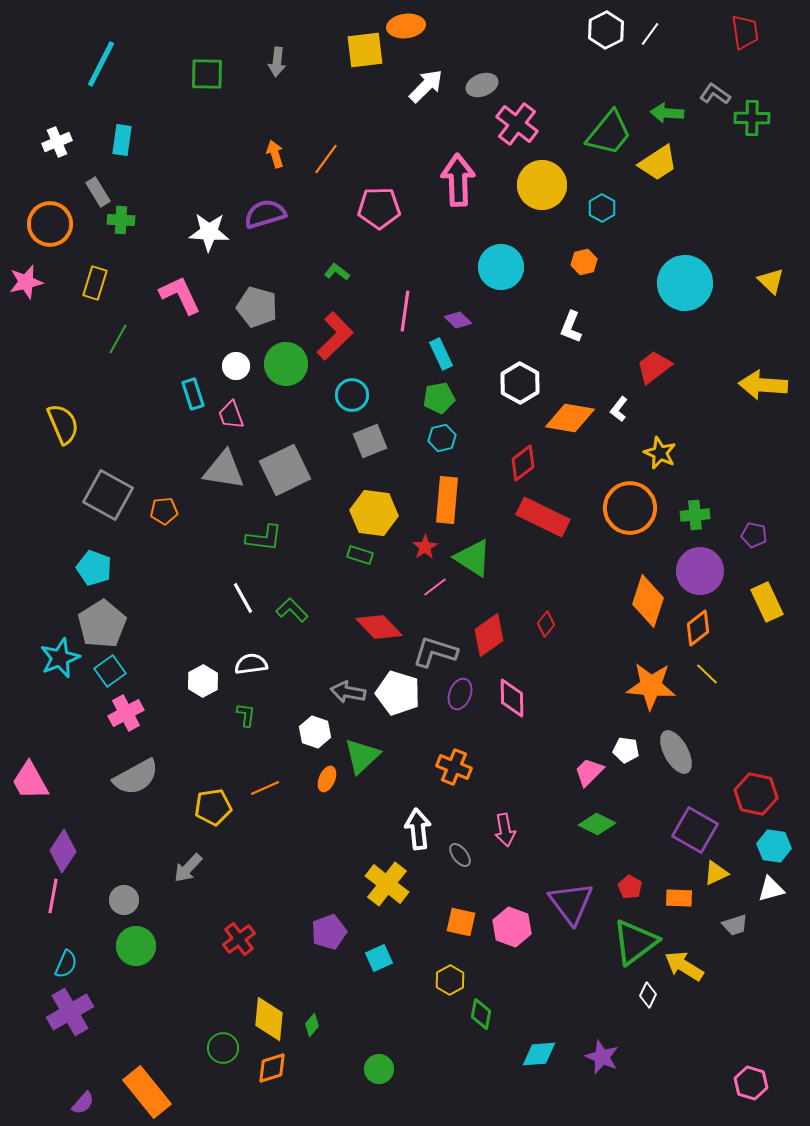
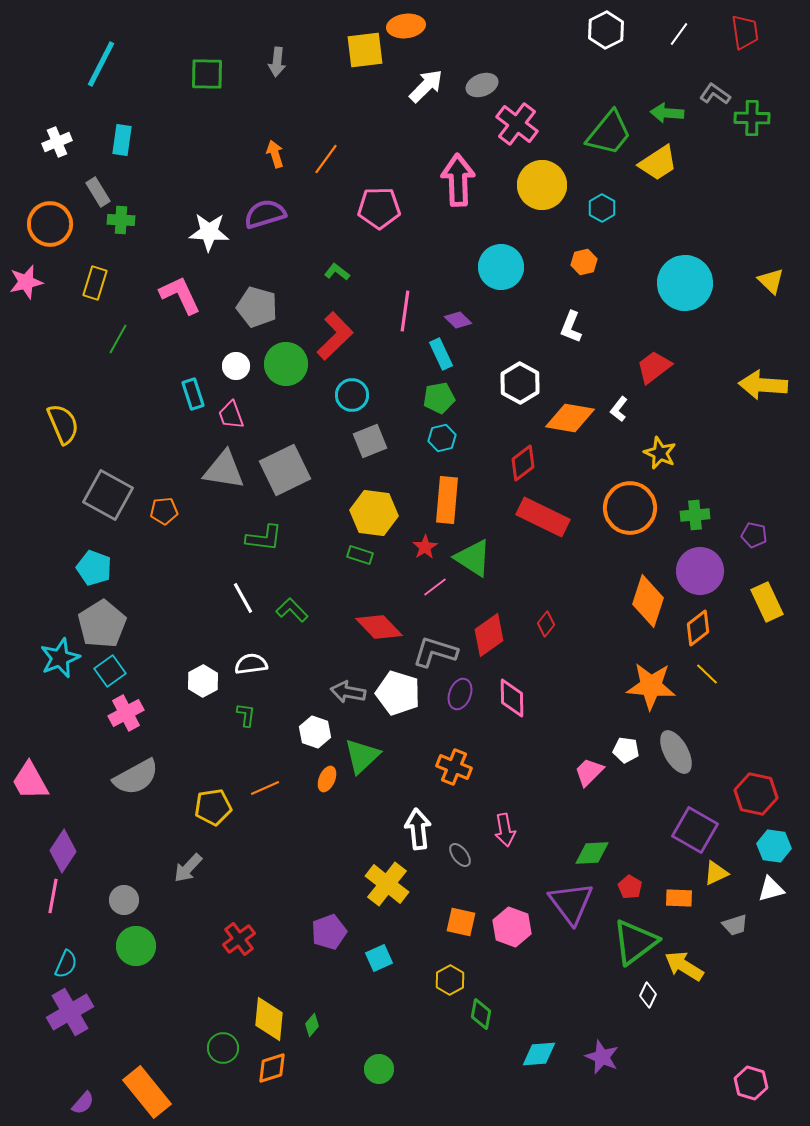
white line at (650, 34): moved 29 px right
green diamond at (597, 824): moved 5 px left, 29 px down; rotated 30 degrees counterclockwise
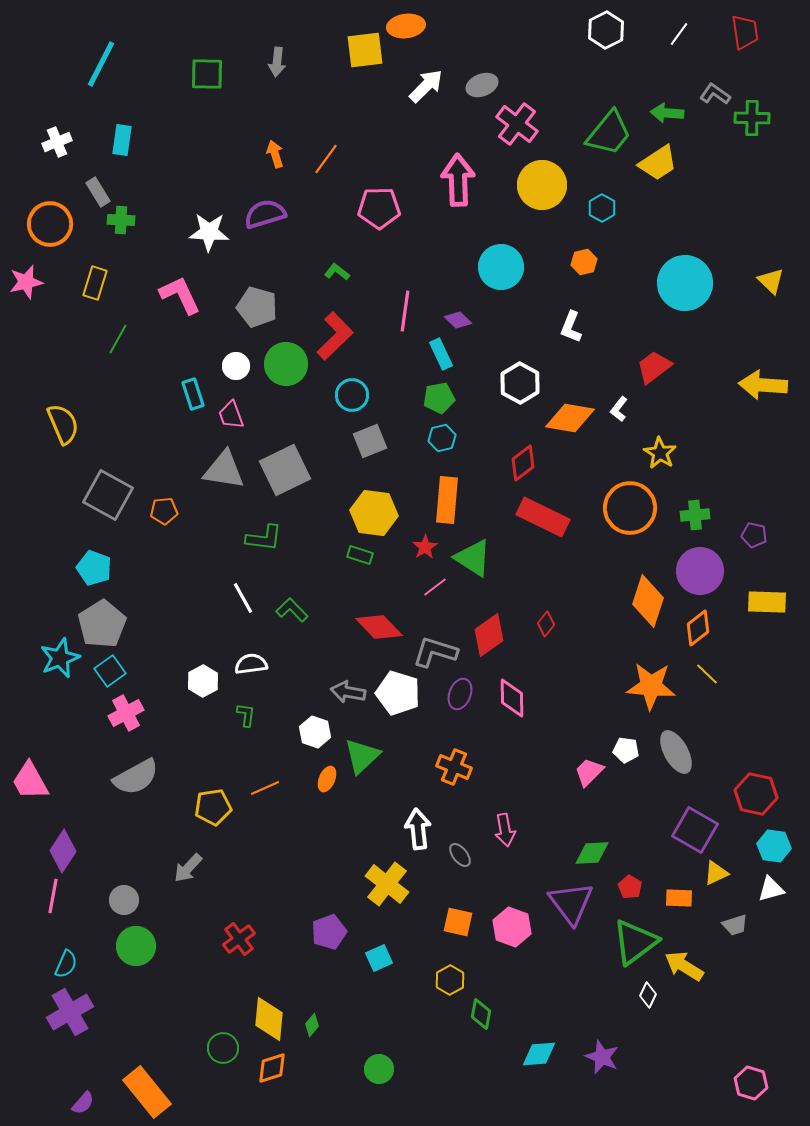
yellow star at (660, 453): rotated 8 degrees clockwise
yellow rectangle at (767, 602): rotated 63 degrees counterclockwise
orange square at (461, 922): moved 3 px left
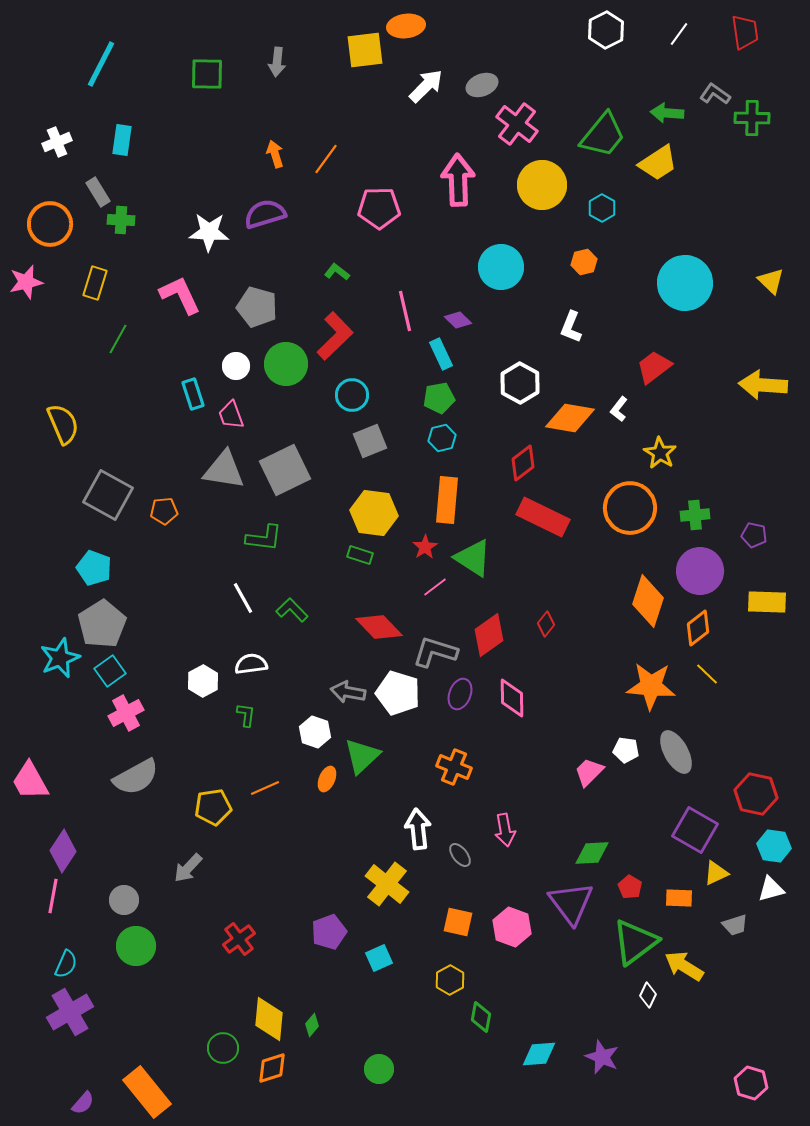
green trapezoid at (609, 133): moved 6 px left, 2 px down
pink line at (405, 311): rotated 21 degrees counterclockwise
green diamond at (481, 1014): moved 3 px down
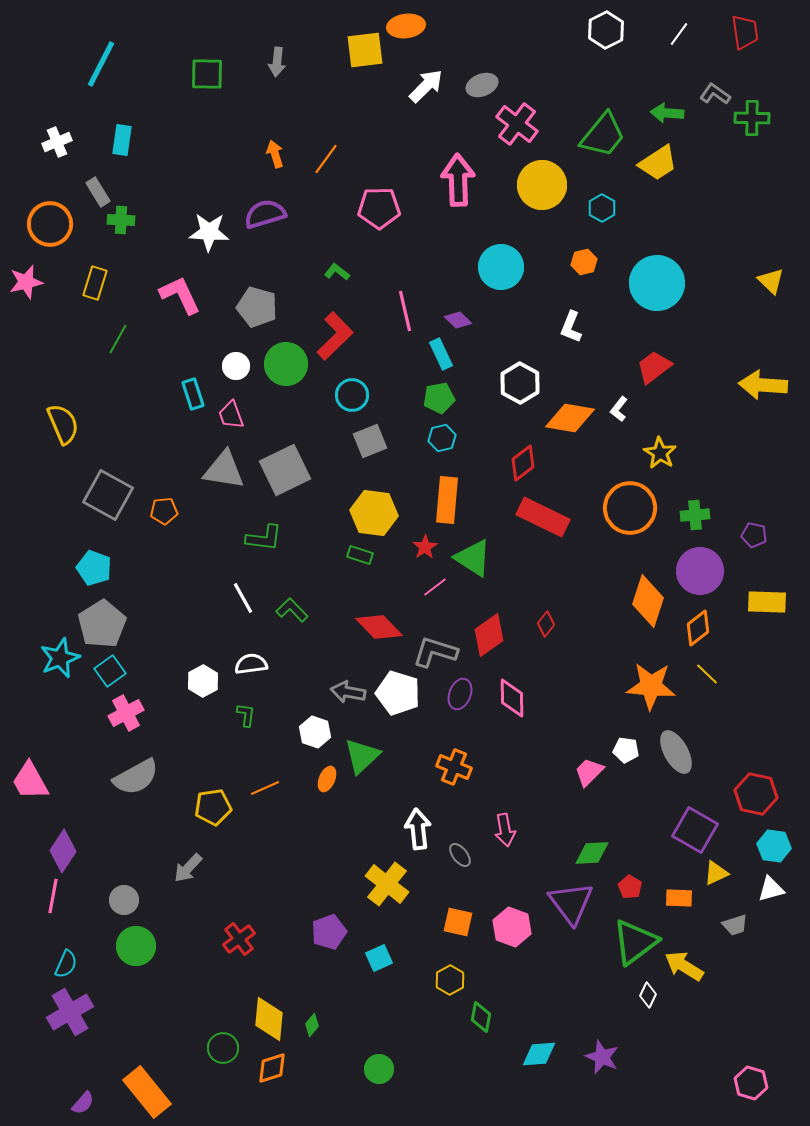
cyan circle at (685, 283): moved 28 px left
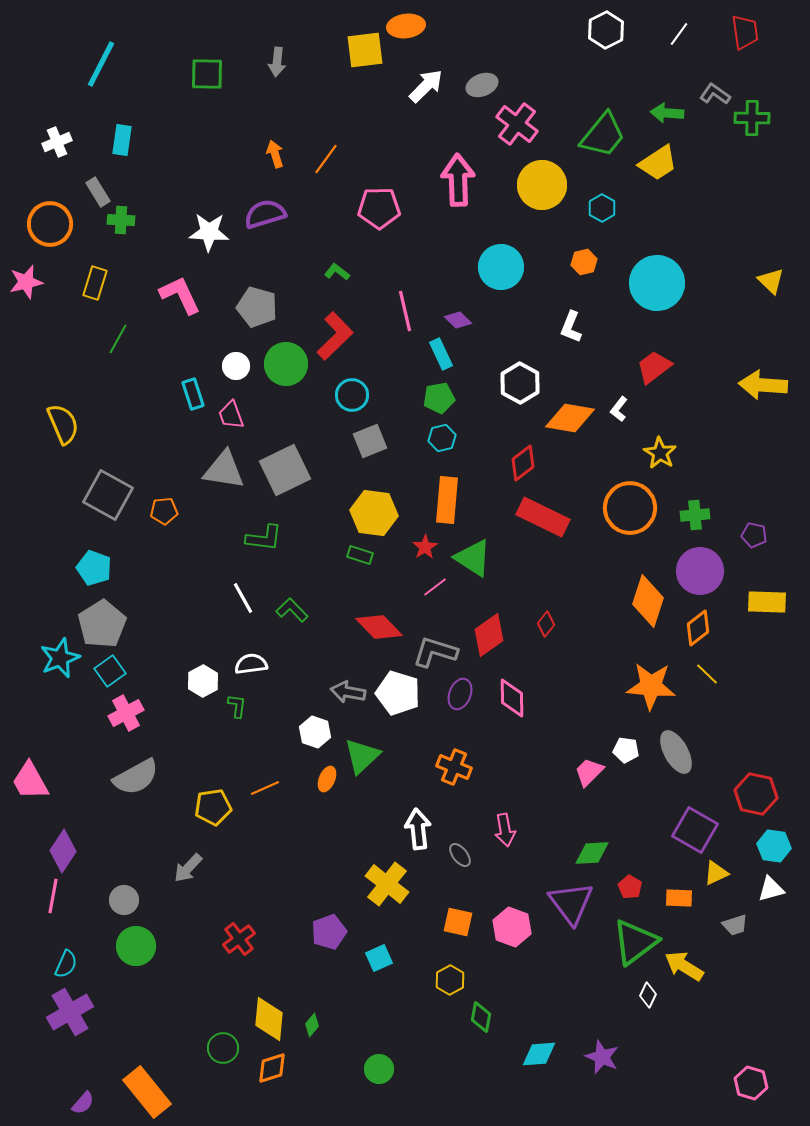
green L-shape at (246, 715): moved 9 px left, 9 px up
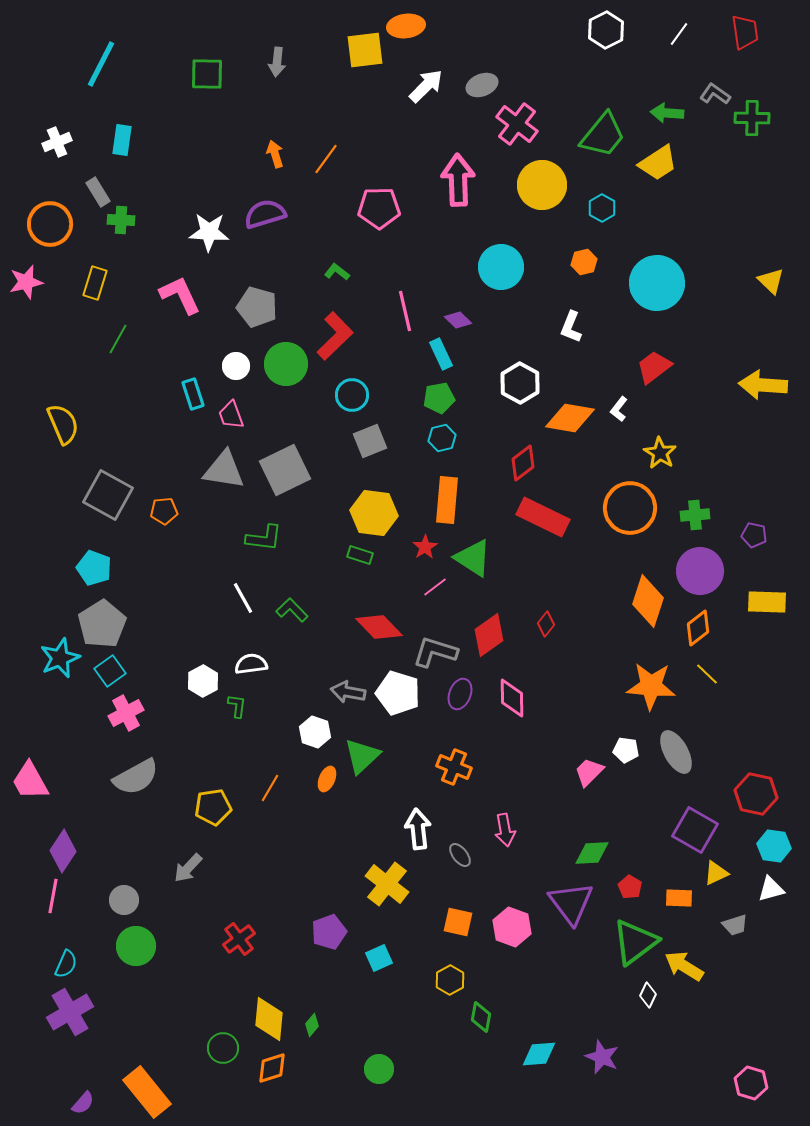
orange line at (265, 788): moved 5 px right; rotated 36 degrees counterclockwise
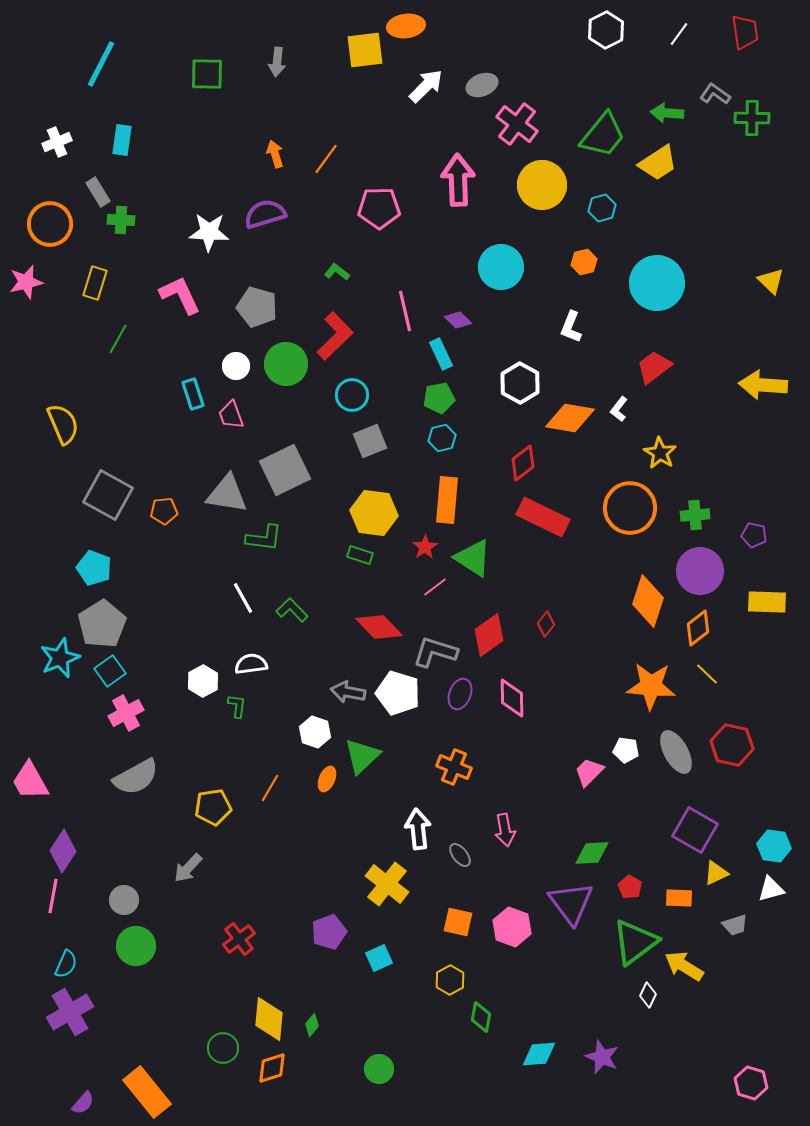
cyan hexagon at (602, 208): rotated 16 degrees clockwise
gray triangle at (224, 470): moved 3 px right, 24 px down
red hexagon at (756, 794): moved 24 px left, 49 px up
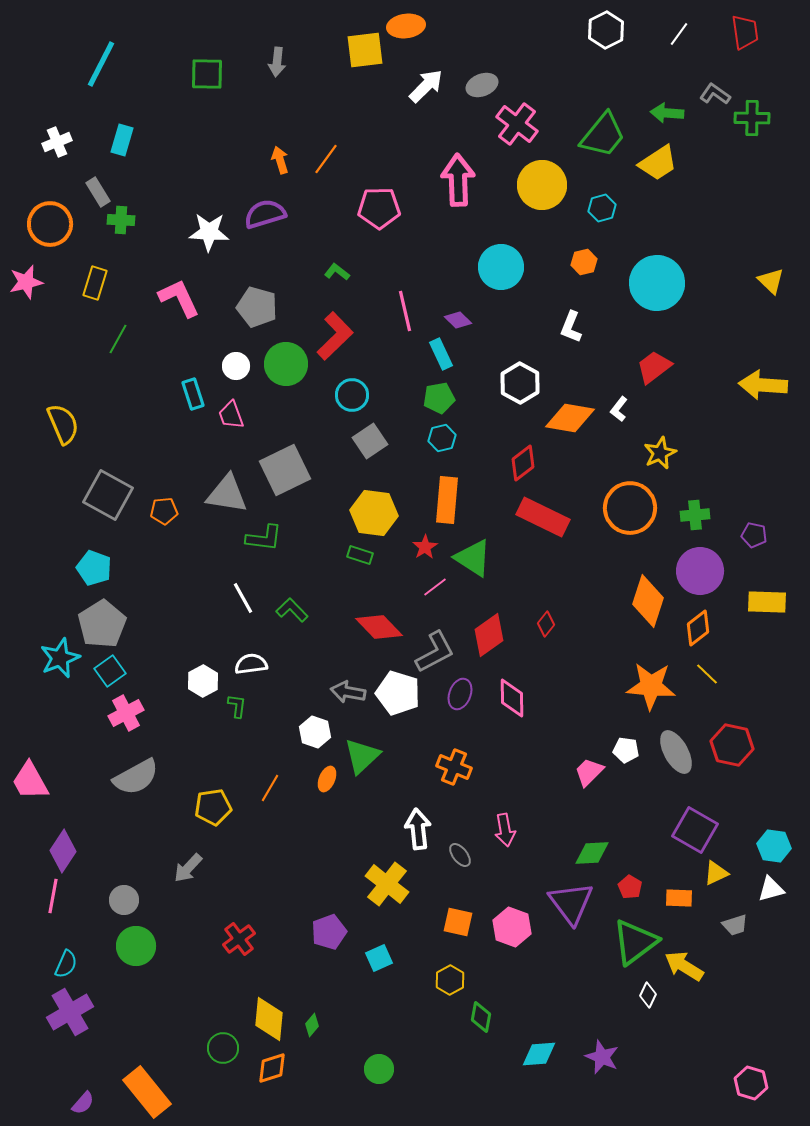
cyan rectangle at (122, 140): rotated 8 degrees clockwise
orange arrow at (275, 154): moved 5 px right, 6 px down
pink L-shape at (180, 295): moved 1 px left, 3 px down
gray square at (370, 441): rotated 12 degrees counterclockwise
yellow star at (660, 453): rotated 16 degrees clockwise
gray L-shape at (435, 652): rotated 135 degrees clockwise
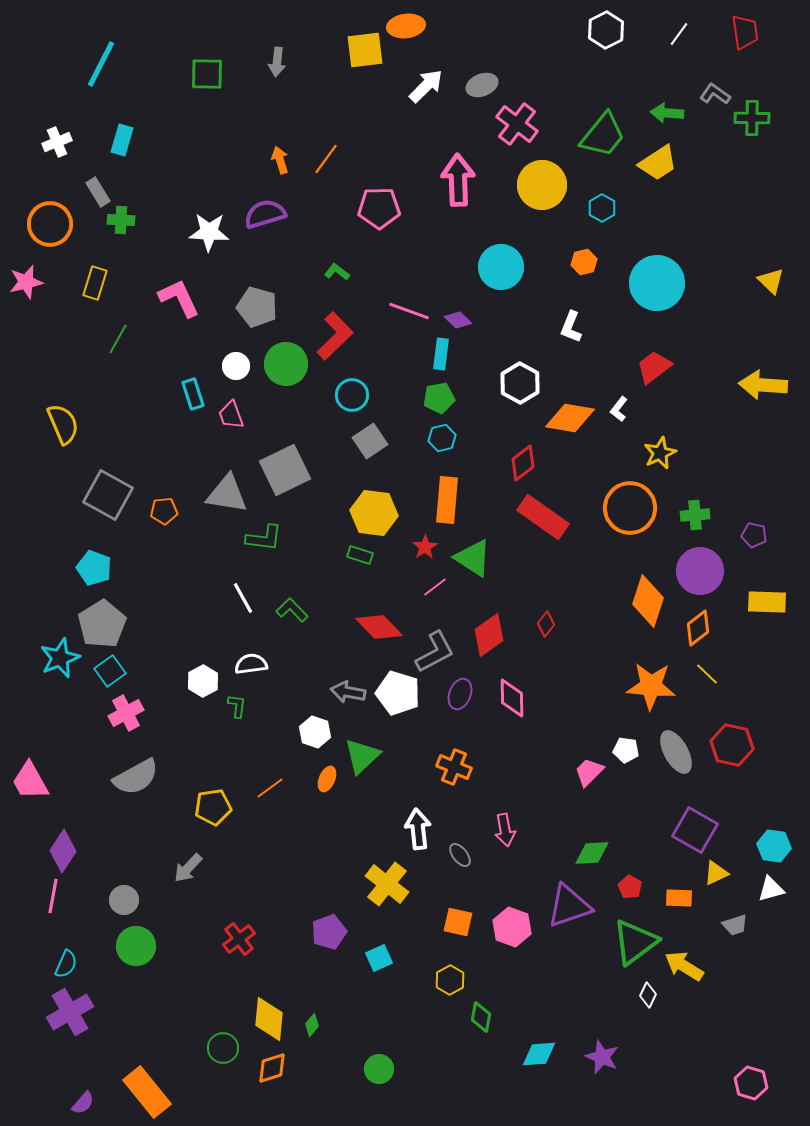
cyan hexagon at (602, 208): rotated 16 degrees counterclockwise
pink line at (405, 311): moved 4 px right; rotated 57 degrees counterclockwise
cyan rectangle at (441, 354): rotated 32 degrees clockwise
red rectangle at (543, 517): rotated 9 degrees clockwise
orange line at (270, 788): rotated 24 degrees clockwise
purple triangle at (571, 903): moved 2 px left, 3 px down; rotated 48 degrees clockwise
